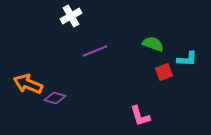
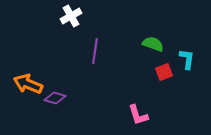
purple line: rotated 60 degrees counterclockwise
cyan L-shape: rotated 85 degrees counterclockwise
pink L-shape: moved 2 px left, 1 px up
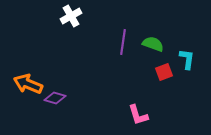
purple line: moved 28 px right, 9 px up
